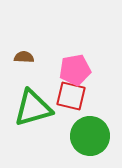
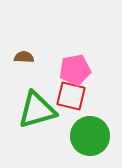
green triangle: moved 4 px right, 2 px down
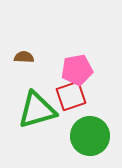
pink pentagon: moved 2 px right
red square: rotated 32 degrees counterclockwise
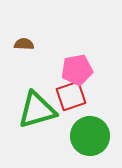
brown semicircle: moved 13 px up
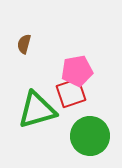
brown semicircle: rotated 78 degrees counterclockwise
pink pentagon: moved 1 px down
red square: moved 3 px up
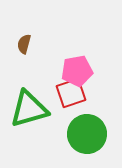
green triangle: moved 8 px left, 1 px up
green circle: moved 3 px left, 2 px up
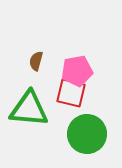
brown semicircle: moved 12 px right, 17 px down
red square: rotated 32 degrees clockwise
green triangle: rotated 21 degrees clockwise
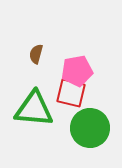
brown semicircle: moved 7 px up
green triangle: moved 5 px right
green circle: moved 3 px right, 6 px up
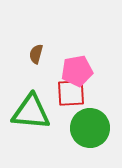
red square: rotated 16 degrees counterclockwise
green triangle: moved 3 px left, 3 px down
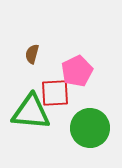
brown semicircle: moved 4 px left
pink pentagon: rotated 16 degrees counterclockwise
red square: moved 16 px left
